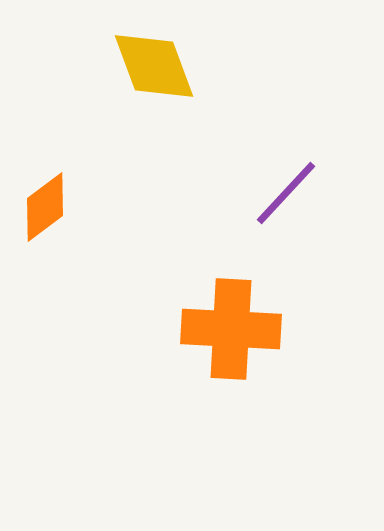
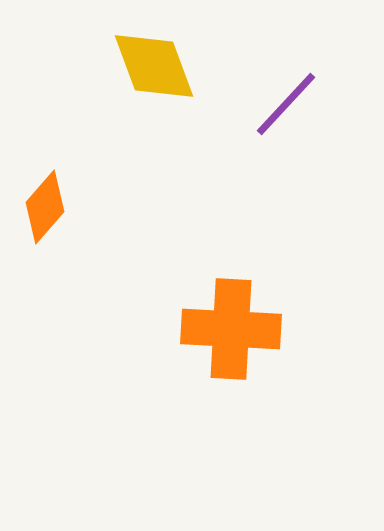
purple line: moved 89 px up
orange diamond: rotated 12 degrees counterclockwise
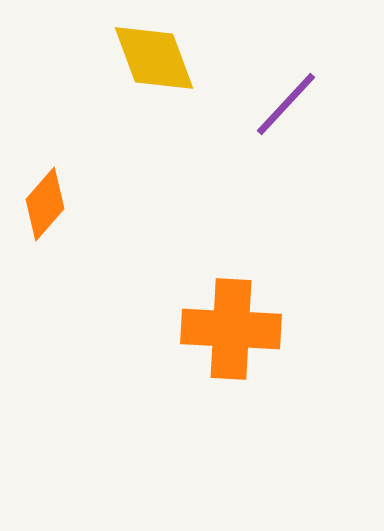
yellow diamond: moved 8 px up
orange diamond: moved 3 px up
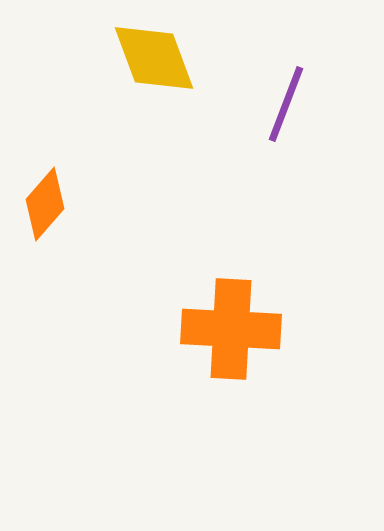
purple line: rotated 22 degrees counterclockwise
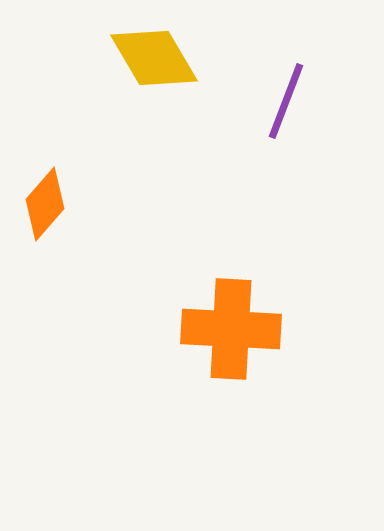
yellow diamond: rotated 10 degrees counterclockwise
purple line: moved 3 px up
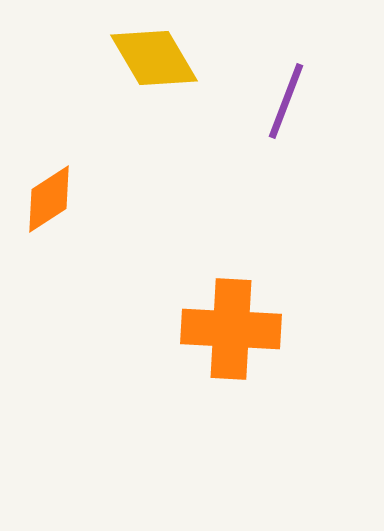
orange diamond: moved 4 px right, 5 px up; rotated 16 degrees clockwise
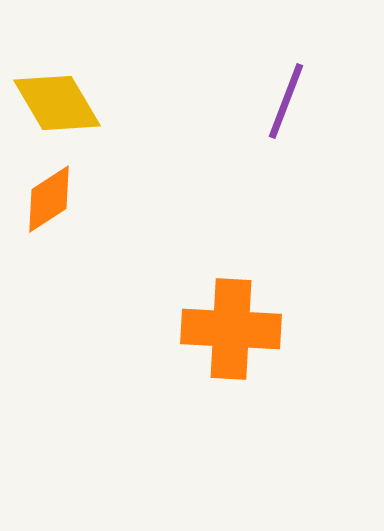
yellow diamond: moved 97 px left, 45 px down
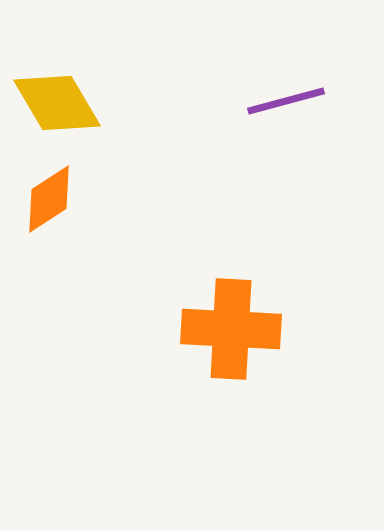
purple line: rotated 54 degrees clockwise
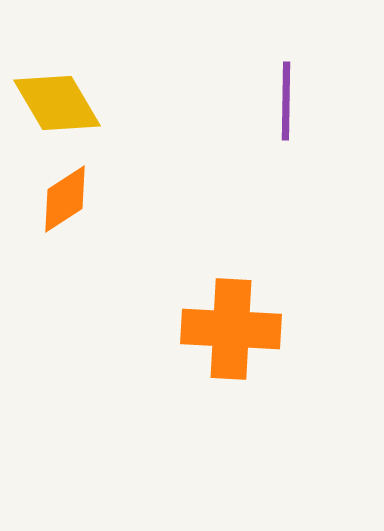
purple line: rotated 74 degrees counterclockwise
orange diamond: moved 16 px right
